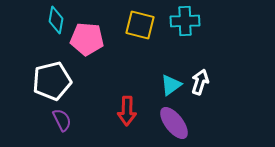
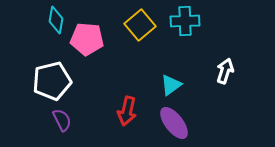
yellow square: rotated 36 degrees clockwise
white arrow: moved 25 px right, 11 px up
red arrow: rotated 12 degrees clockwise
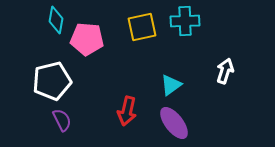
yellow square: moved 2 px right, 2 px down; rotated 28 degrees clockwise
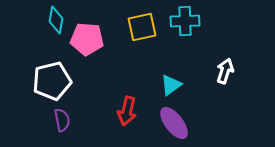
purple semicircle: rotated 15 degrees clockwise
